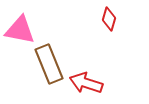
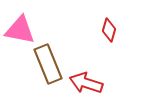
red diamond: moved 11 px down
brown rectangle: moved 1 px left
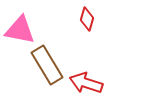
red diamond: moved 22 px left, 11 px up
brown rectangle: moved 1 px left, 1 px down; rotated 9 degrees counterclockwise
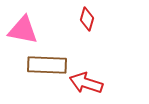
pink triangle: moved 3 px right
brown rectangle: rotated 57 degrees counterclockwise
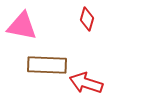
pink triangle: moved 1 px left, 4 px up
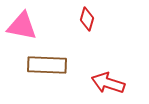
red arrow: moved 22 px right
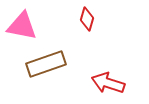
brown rectangle: moved 1 px left, 1 px up; rotated 21 degrees counterclockwise
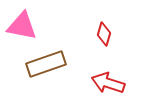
red diamond: moved 17 px right, 15 px down
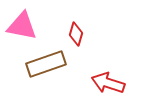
red diamond: moved 28 px left
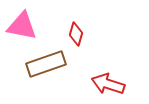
red arrow: moved 1 px down
